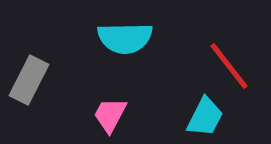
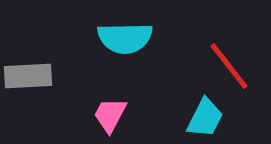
gray rectangle: moved 1 px left, 4 px up; rotated 60 degrees clockwise
cyan trapezoid: moved 1 px down
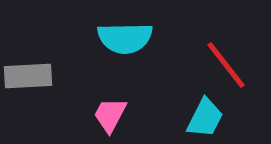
red line: moved 3 px left, 1 px up
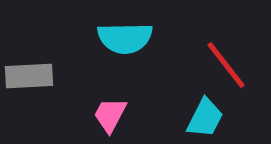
gray rectangle: moved 1 px right
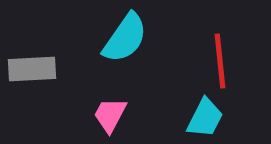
cyan semicircle: rotated 54 degrees counterclockwise
red line: moved 6 px left, 4 px up; rotated 32 degrees clockwise
gray rectangle: moved 3 px right, 7 px up
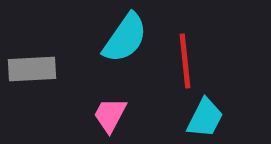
red line: moved 35 px left
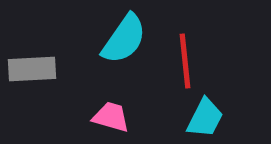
cyan semicircle: moved 1 px left, 1 px down
pink trapezoid: moved 1 px right, 2 px down; rotated 78 degrees clockwise
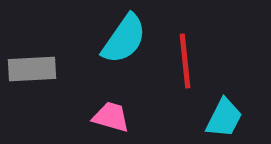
cyan trapezoid: moved 19 px right
